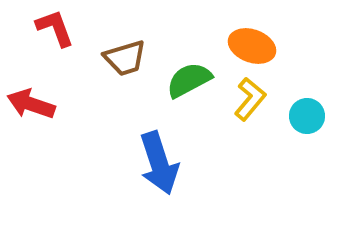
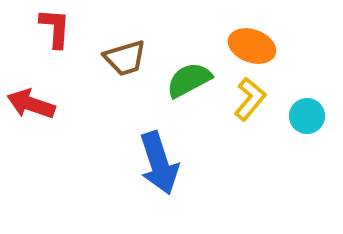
red L-shape: rotated 24 degrees clockwise
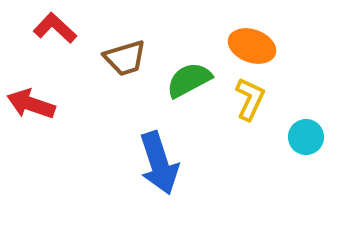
red L-shape: rotated 51 degrees counterclockwise
yellow L-shape: rotated 15 degrees counterclockwise
cyan circle: moved 1 px left, 21 px down
